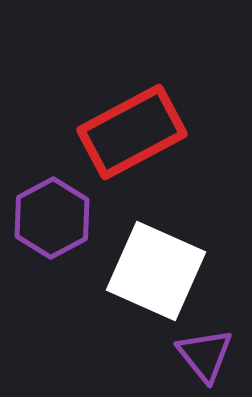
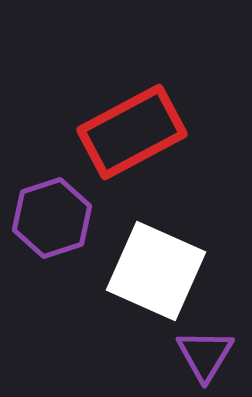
purple hexagon: rotated 10 degrees clockwise
purple triangle: rotated 10 degrees clockwise
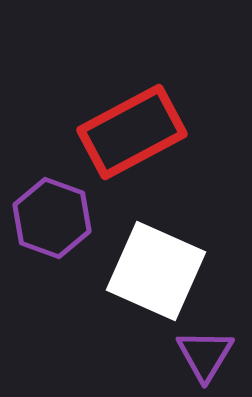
purple hexagon: rotated 22 degrees counterclockwise
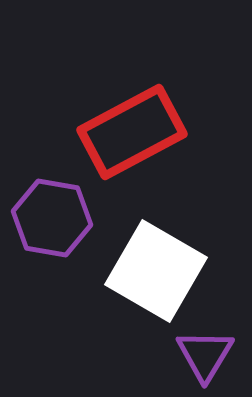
purple hexagon: rotated 10 degrees counterclockwise
white square: rotated 6 degrees clockwise
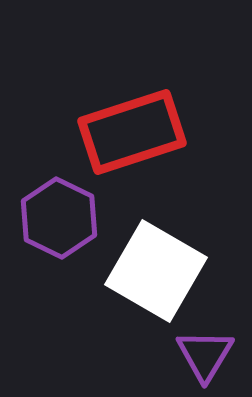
red rectangle: rotated 10 degrees clockwise
purple hexagon: moved 7 px right; rotated 16 degrees clockwise
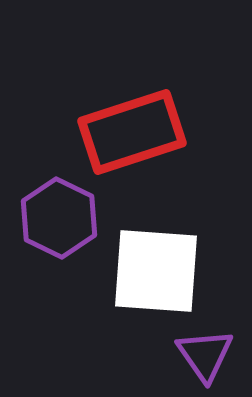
white square: rotated 26 degrees counterclockwise
purple triangle: rotated 6 degrees counterclockwise
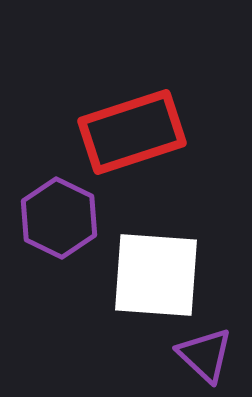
white square: moved 4 px down
purple triangle: rotated 12 degrees counterclockwise
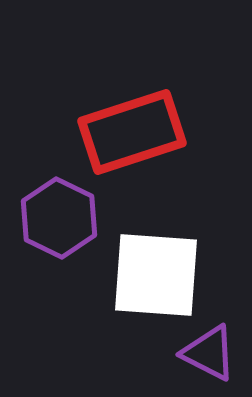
purple triangle: moved 4 px right, 2 px up; rotated 16 degrees counterclockwise
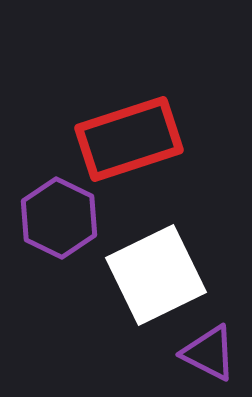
red rectangle: moved 3 px left, 7 px down
white square: rotated 30 degrees counterclockwise
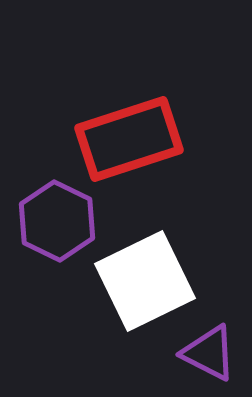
purple hexagon: moved 2 px left, 3 px down
white square: moved 11 px left, 6 px down
